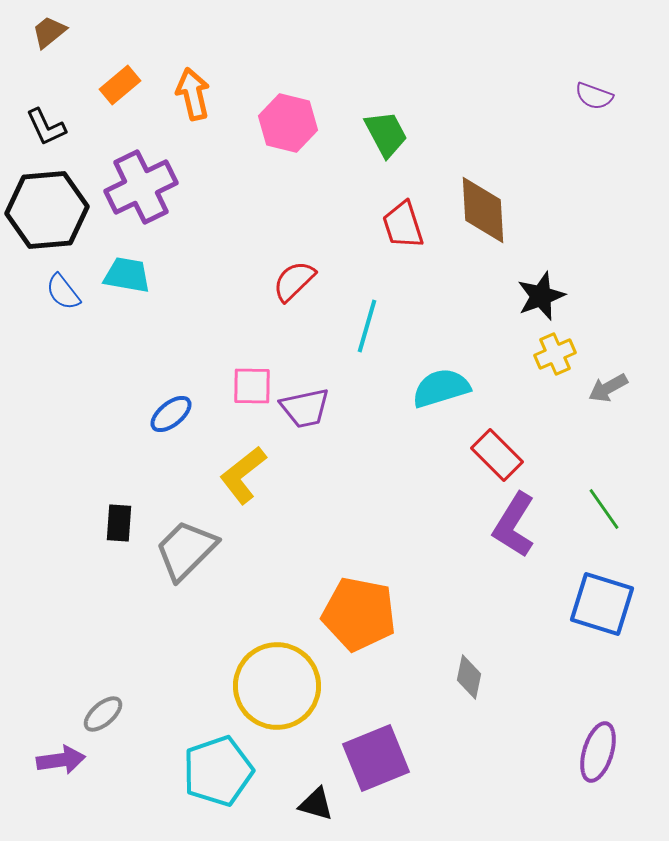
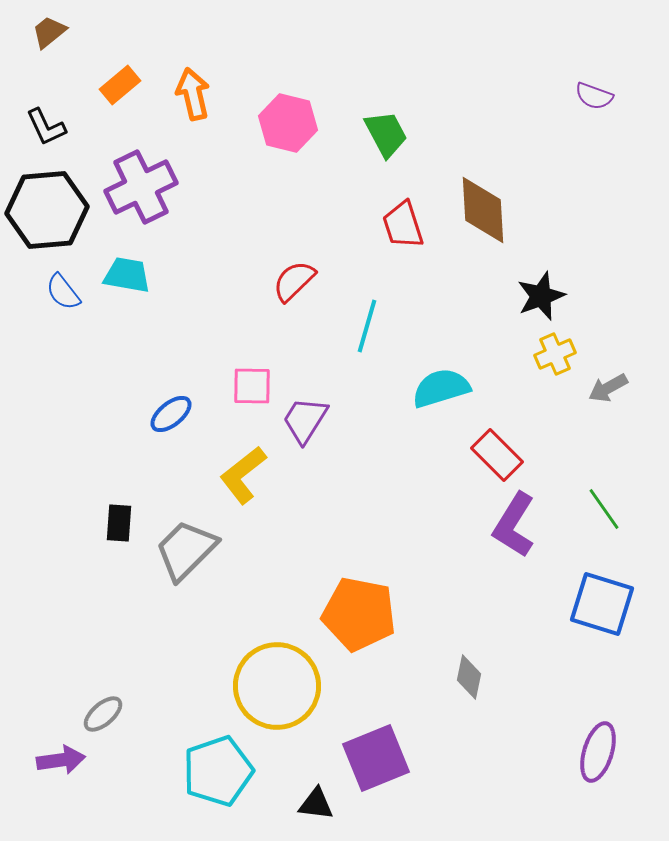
purple trapezoid: moved 12 px down; rotated 134 degrees clockwise
black triangle: rotated 9 degrees counterclockwise
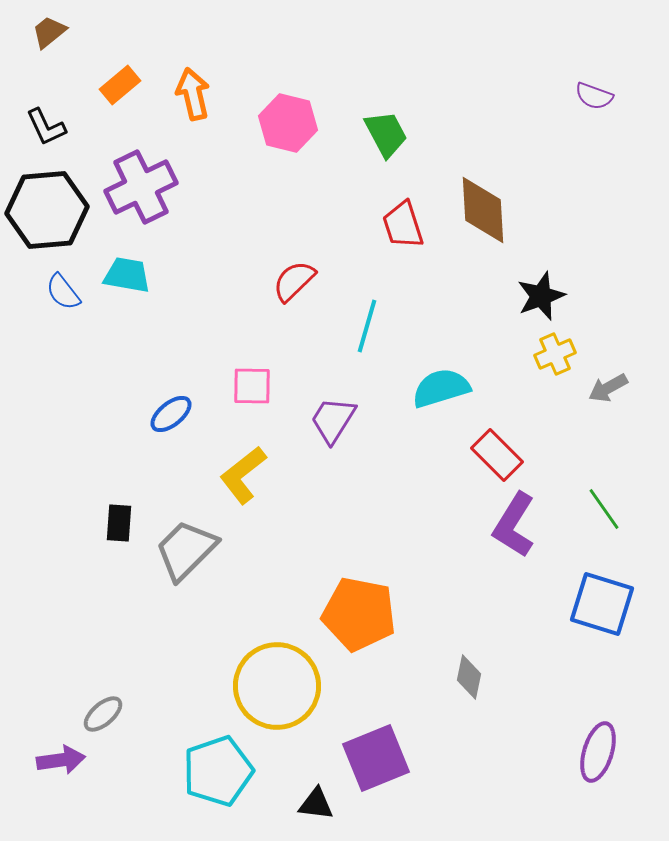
purple trapezoid: moved 28 px right
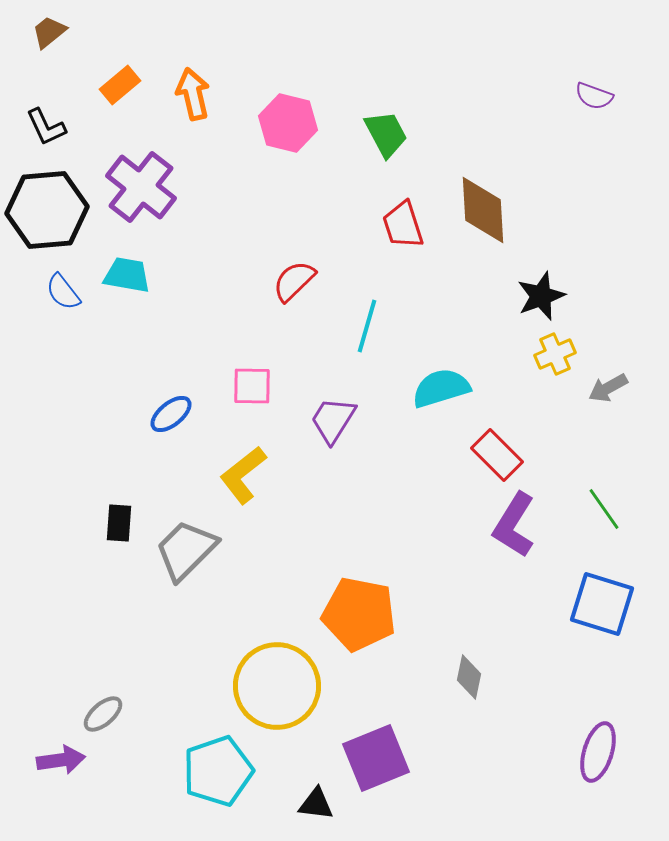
purple cross: rotated 26 degrees counterclockwise
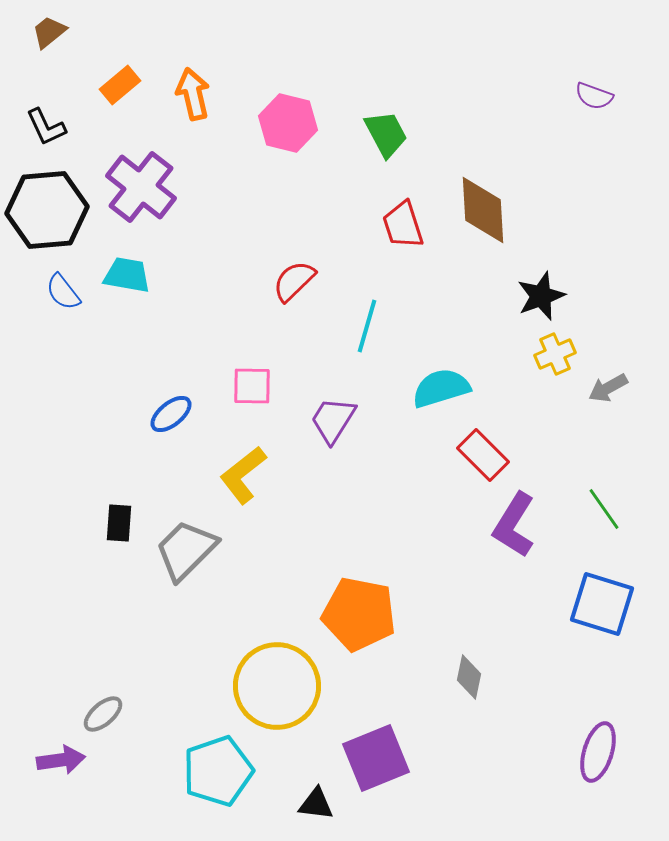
red rectangle: moved 14 px left
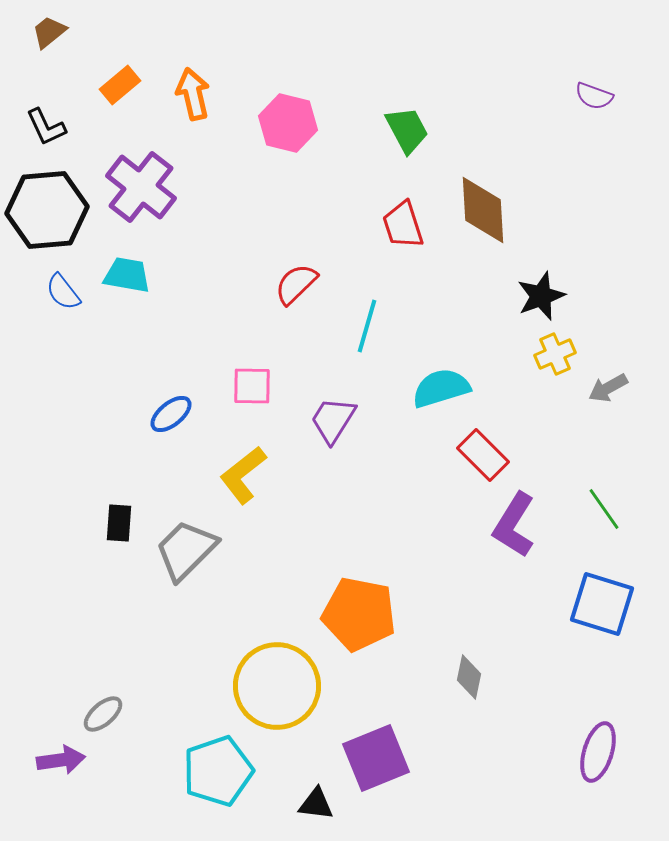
green trapezoid: moved 21 px right, 4 px up
red semicircle: moved 2 px right, 3 px down
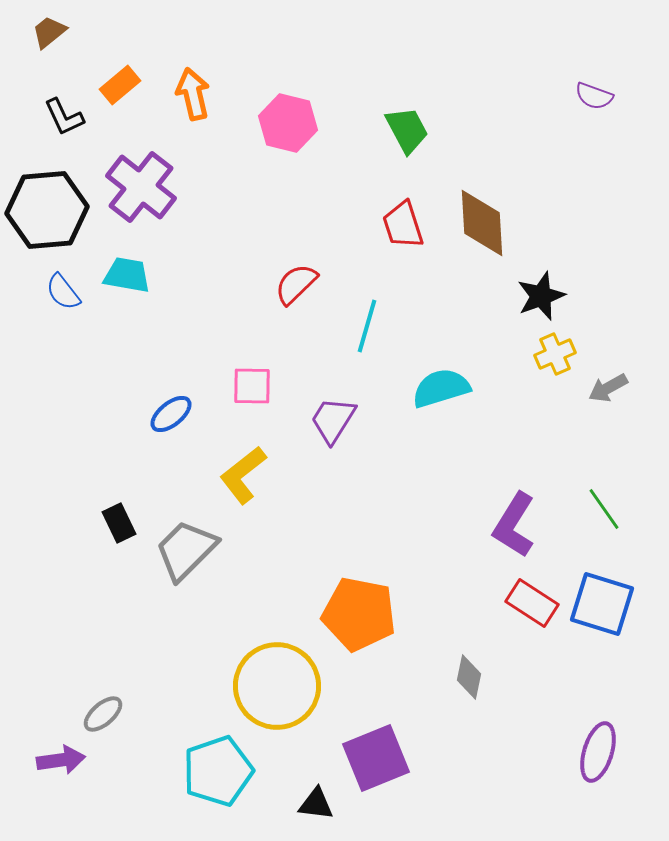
black L-shape: moved 18 px right, 10 px up
brown diamond: moved 1 px left, 13 px down
red rectangle: moved 49 px right, 148 px down; rotated 12 degrees counterclockwise
black rectangle: rotated 30 degrees counterclockwise
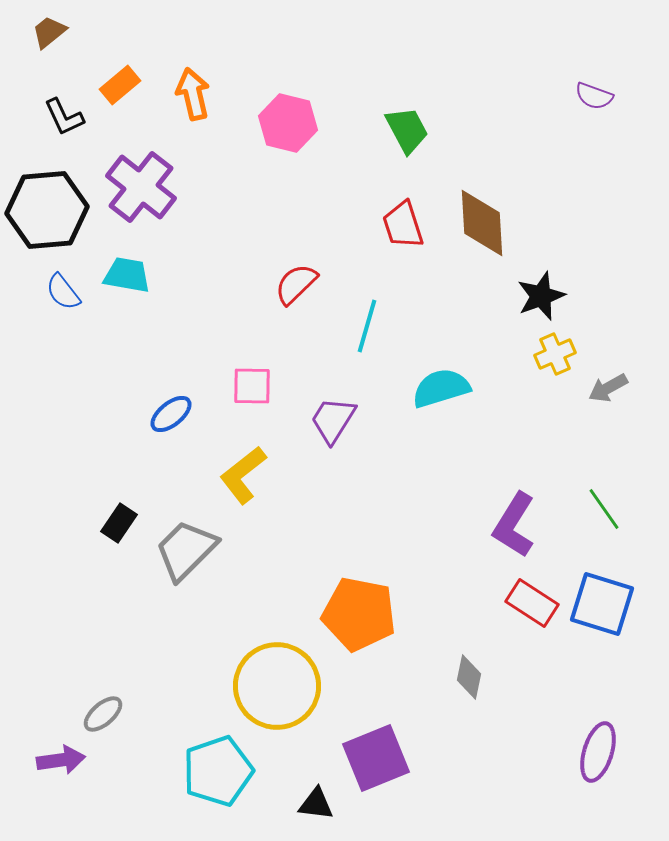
black rectangle: rotated 60 degrees clockwise
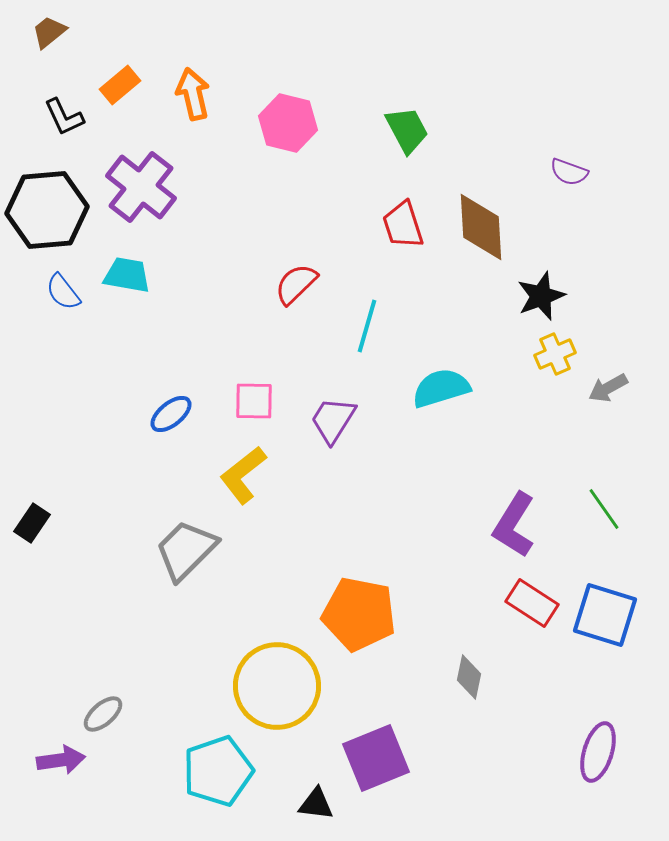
purple semicircle: moved 25 px left, 76 px down
brown diamond: moved 1 px left, 4 px down
pink square: moved 2 px right, 15 px down
black rectangle: moved 87 px left
blue square: moved 3 px right, 11 px down
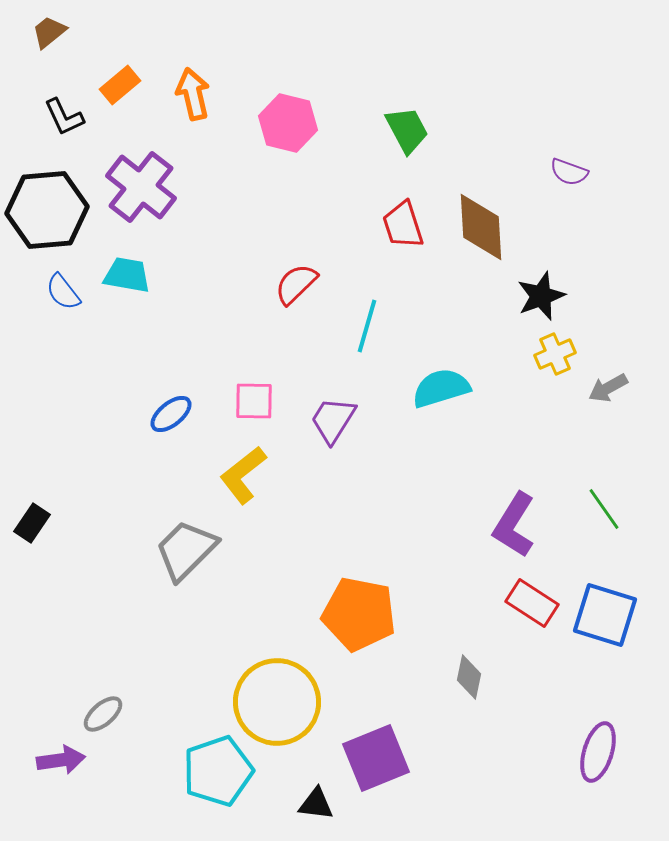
yellow circle: moved 16 px down
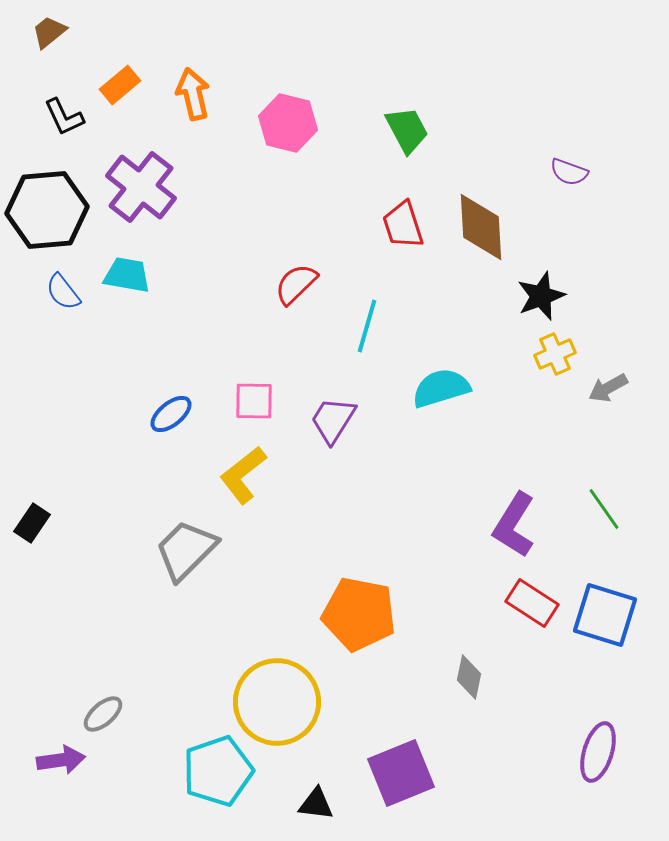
purple square: moved 25 px right, 15 px down
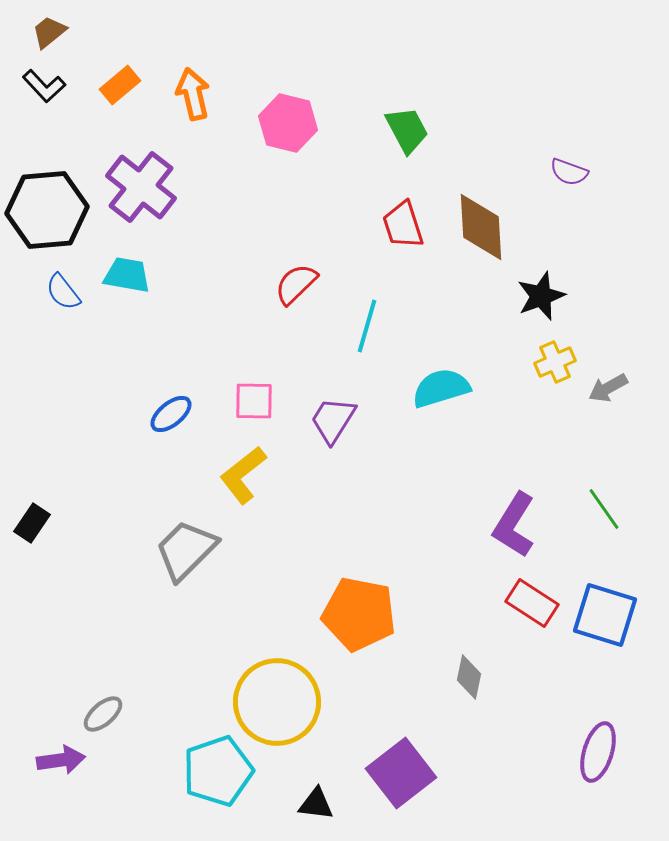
black L-shape: moved 20 px left, 31 px up; rotated 18 degrees counterclockwise
yellow cross: moved 8 px down
purple square: rotated 16 degrees counterclockwise
